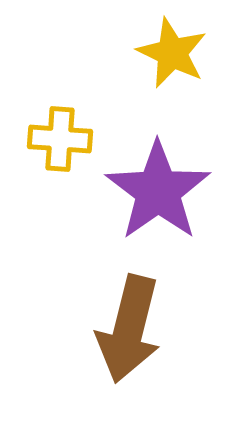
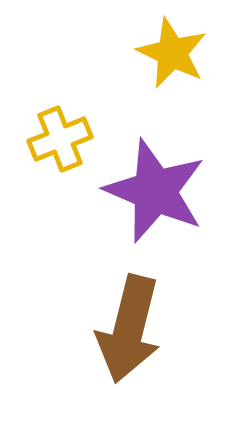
yellow cross: rotated 26 degrees counterclockwise
purple star: moved 3 px left; rotated 14 degrees counterclockwise
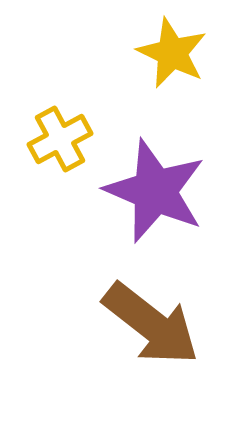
yellow cross: rotated 6 degrees counterclockwise
brown arrow: moved 22 px right, 5 px up; rotated 66 degrees counterclockwise
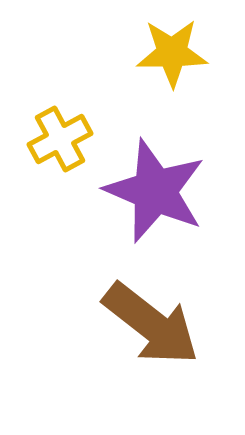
yellow star: rotated 26 degrees counterclockwise
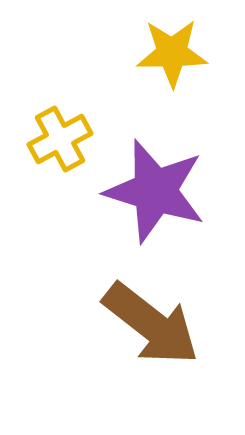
purple star: rotated 6 degrees counterclockwise
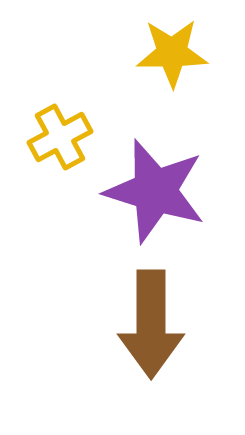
yellow cross: moved 2 px up
brown arrow: rotated 52 degrees clockwise
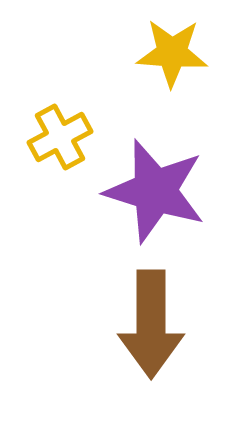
yellow star: rotated 4 degrees clockwise
